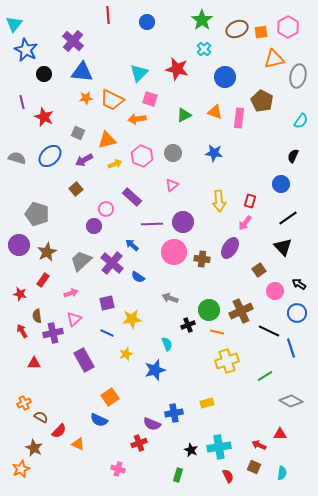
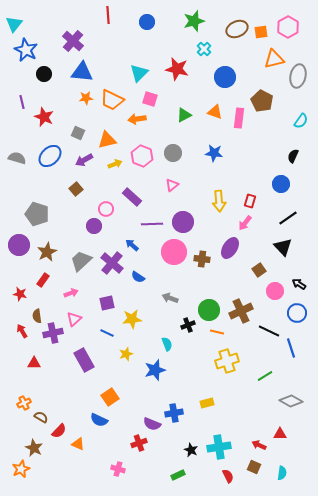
green star at (202, 20): moved 8 px left, 1 px down; rotated 20 degrees clockwise
green rectangle at (178, 475): rotated 48 degrees clockwise
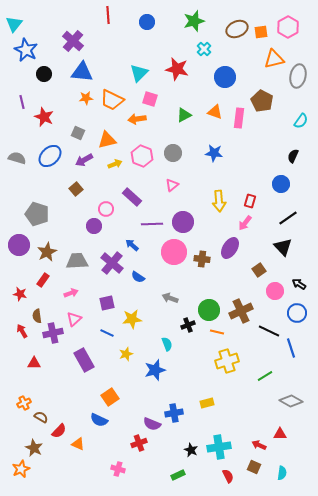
gray trapezoid at (81, 261): moved 4 px left; rotated 40 degrees clockwise
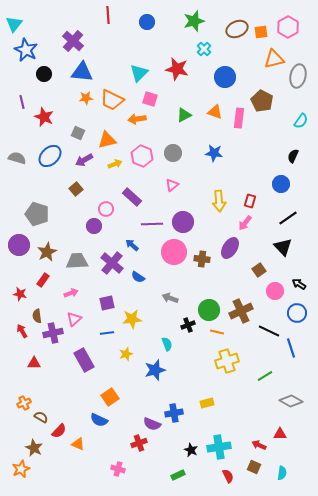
blue line at (107, 333): rotated 32 degrees counterclockwise
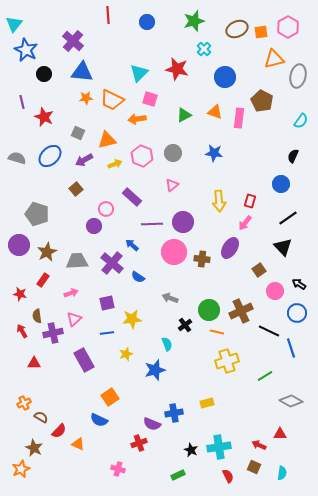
black cross at (188, 325): moved 3 px left; rotated 16 degrees counterclockwise
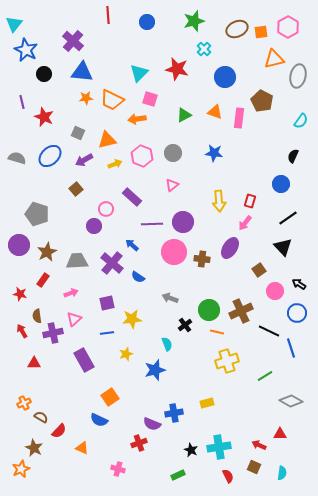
orange triangle at (78, 444): moved 4 px right, 4 px down
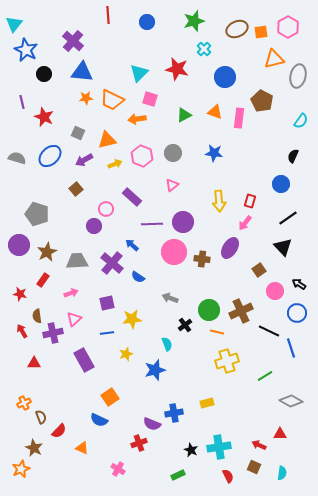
brown semicircle at (41, 417): rotated 40 degrees clockwise
pink cross at (118, 469): rotated 16 degrees clockwise
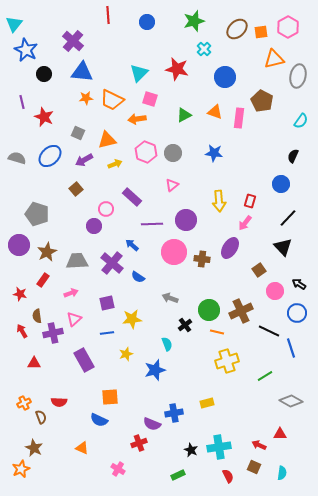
brown ellipse at (237, 29): rotated 20 degrees counterclockwise
pink hexagon at (142, 156): moved 4 px right, 4 px up
black line at (288, 218): rotated 12 degrees counterclockwise
purple circle at (183, 222): moved 3 px right, 2 px up
orange square at (110, 397): rotated 30 degrees clockwise
red semicircle at (59, 431): moved 29 px up; rotated 49 degrees clockwise
